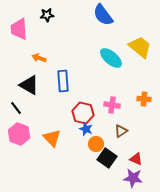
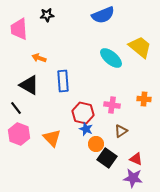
blue semicircle: rotated 75 degrees counterclockwise
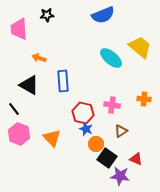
black line: moved 2 px left, 1 px down
purple star: moved 13 px left, 2 px up
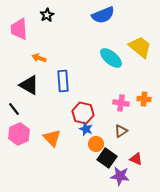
black star: rotated 24 degrees counterclockwise
pink cross: moved 9 px right, 2 px up
pink hexagon: rotated 15 degrees clockwise
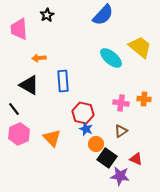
blue semicircle: rotated 25 degrees counterclockwise
orange arrow: rotated 24 degrees counterclockwise
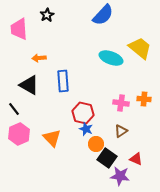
yellow trapezoid: moved 1 px down
cyan ellipse: rotated 20 degrees counterclockwise
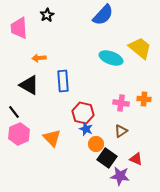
pink trapezoid: moved 1 px up
black line: moved 3 px down
